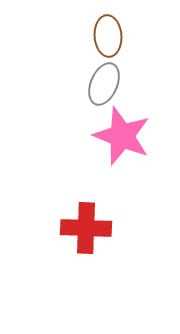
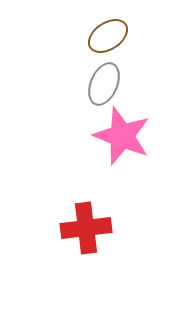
brown ellipse: rotated 60 degrees clockwise
red cross: rotated 9 degrees counterclockwise
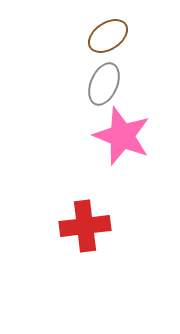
red cross: moved 1 px left, 2 px up
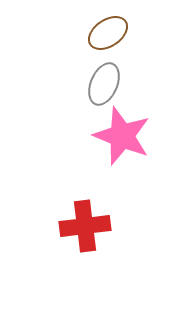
brown ellipse: moved 3 px up
